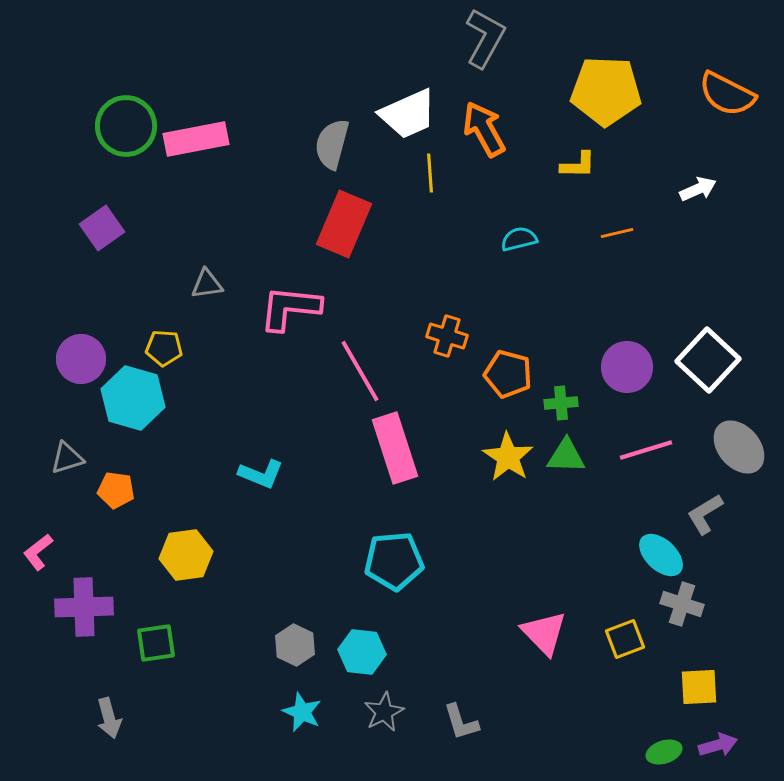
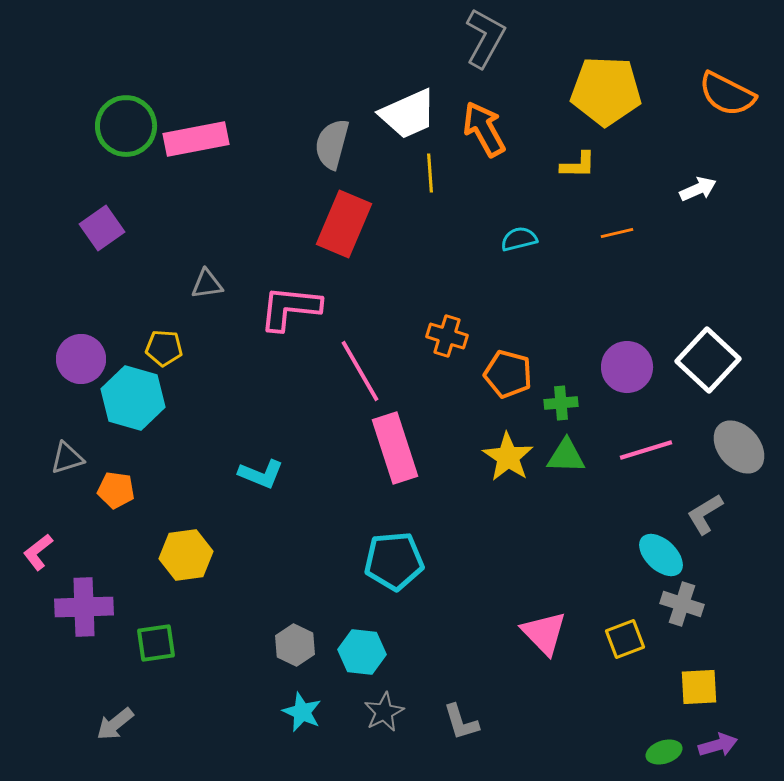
gray arrow at (109, 718): moved 6 px right, 6 px down; rotated 66 degrees clockwise
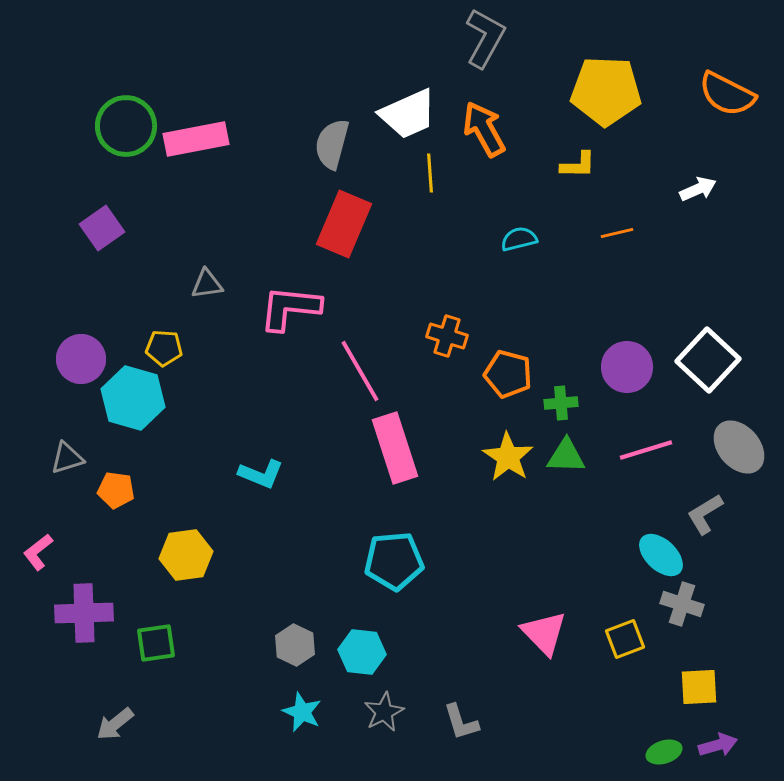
purple cross at (84, 607): moved 6 px down
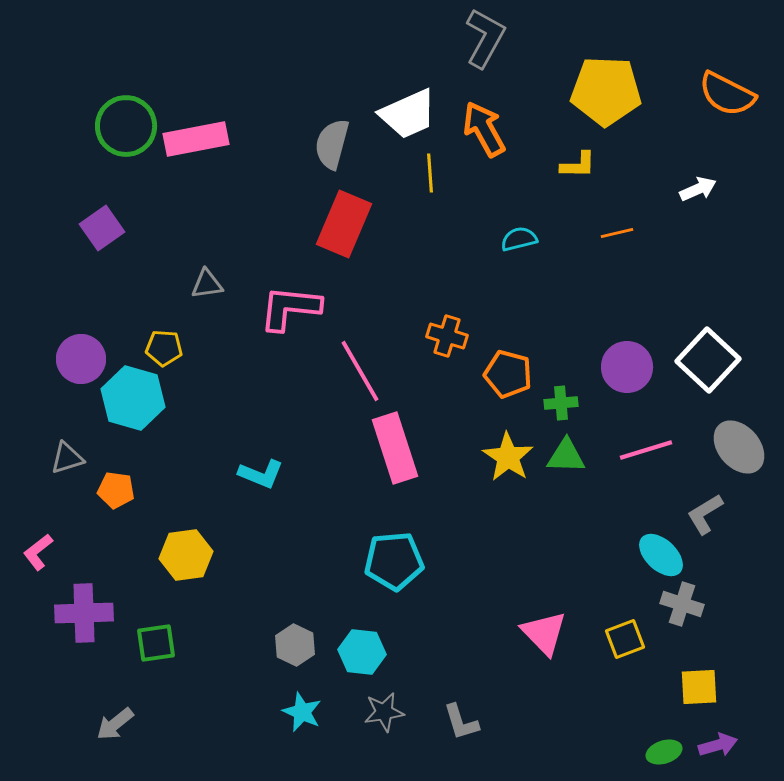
gray star at (384, 712): rotated 18 degrees clockwise
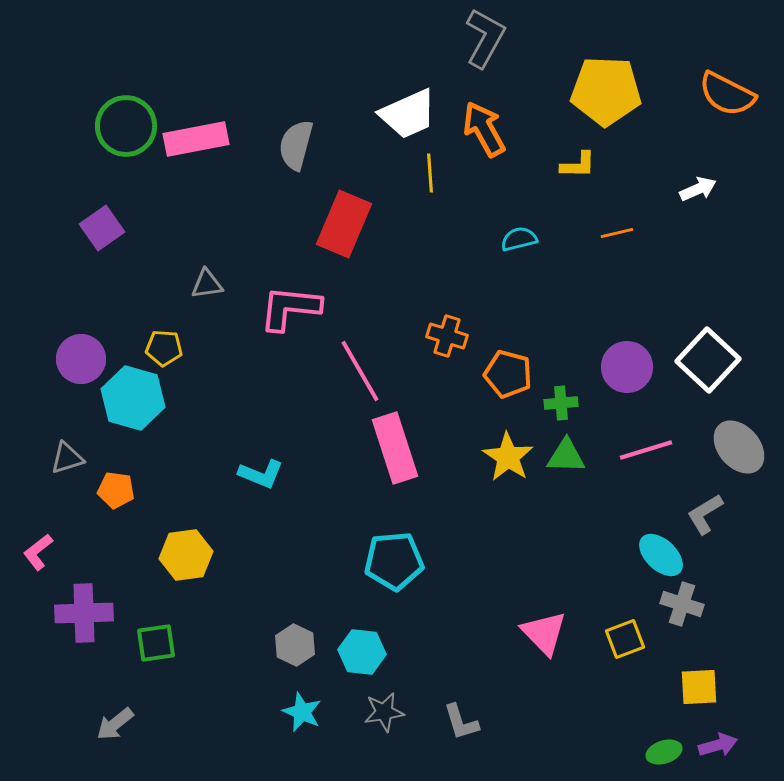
gray semicircle at (332, 144): moved 36 px left, 1 px down
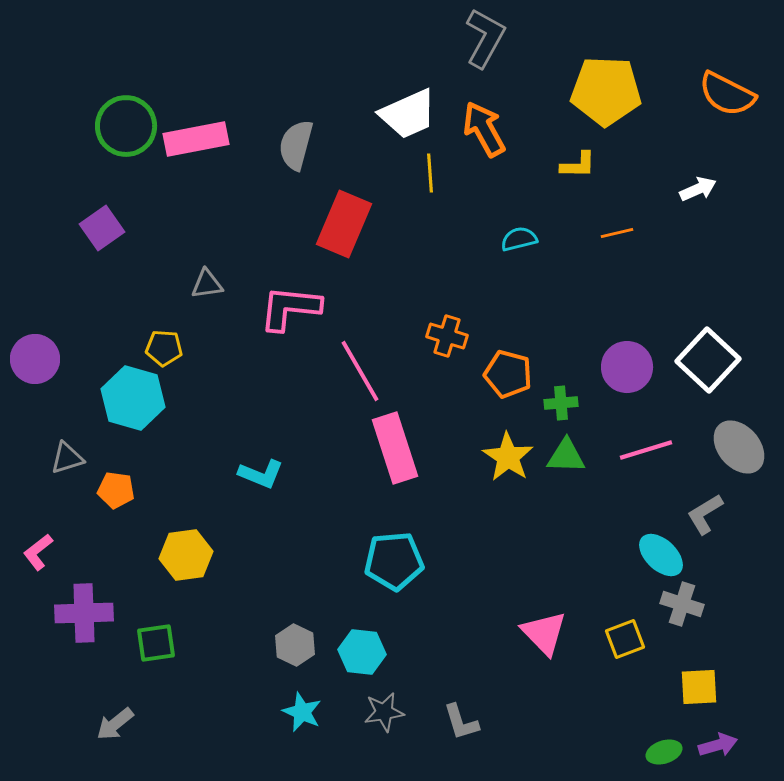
purple circle at (81, 359): moved 46 px left
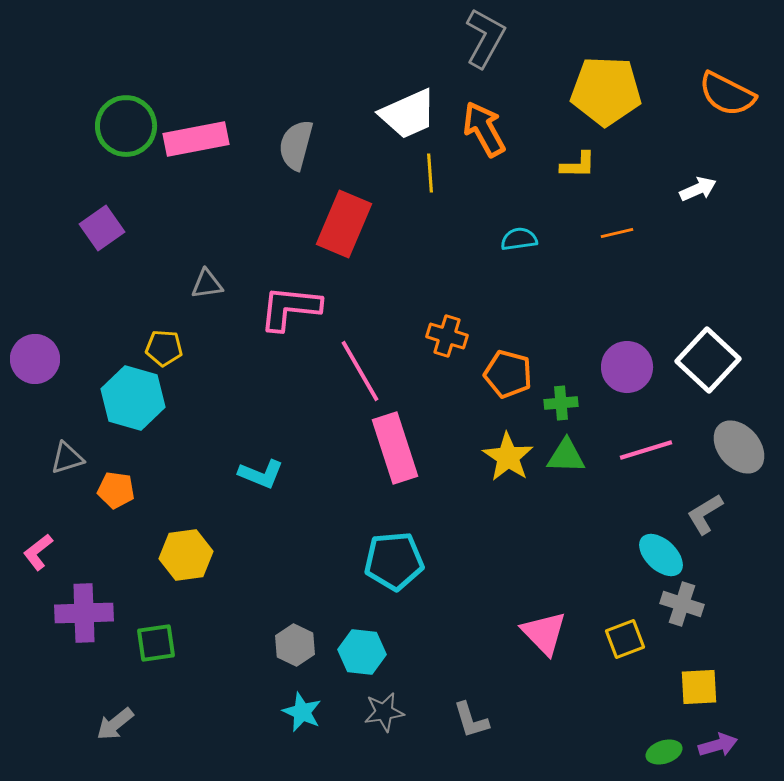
cyan semicircle at (519, 239): rotated 6 degrees clockwise
gray L-shape at (461, 722): moved 10 px right, 2 px up
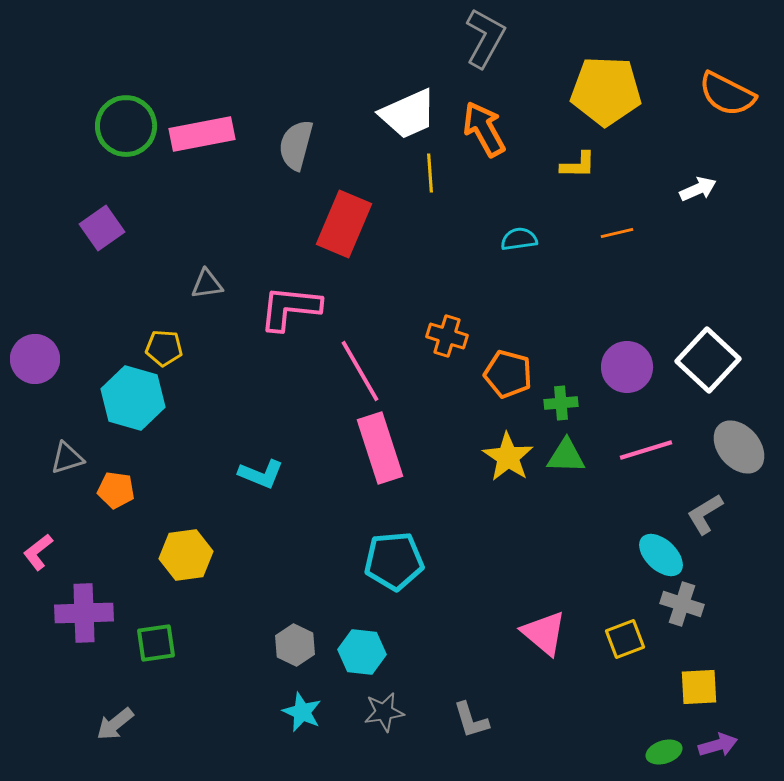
pink rectangle at (196, 139): moved 6 px right, 5 px up
pink rectangle at (395, 448): moved 15 px left
pink triangle at (544, 633): rotated 6 degrees counterclockwise
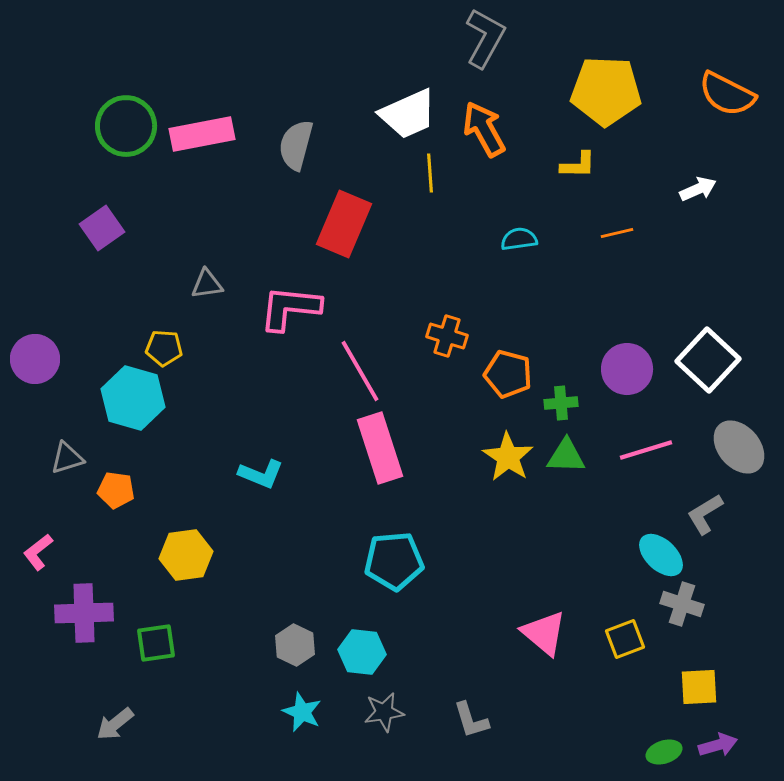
purple circle at (627, 367): moved 2 px down
